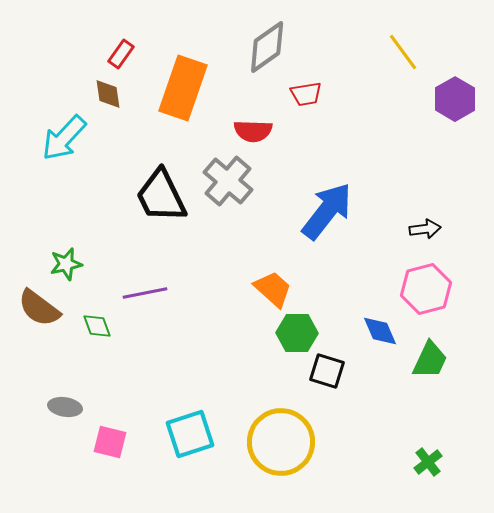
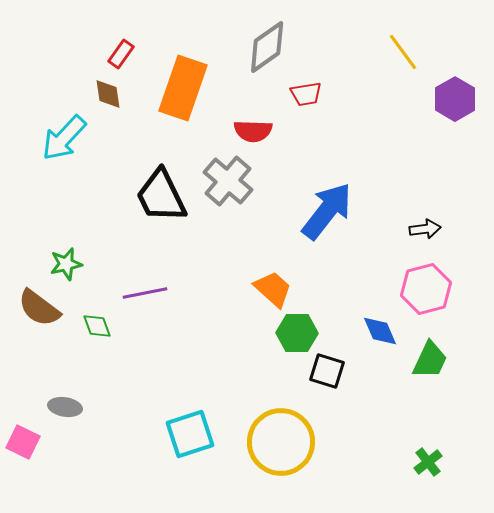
pink square: moved 87 px left; rotated 12 degrees clockwise
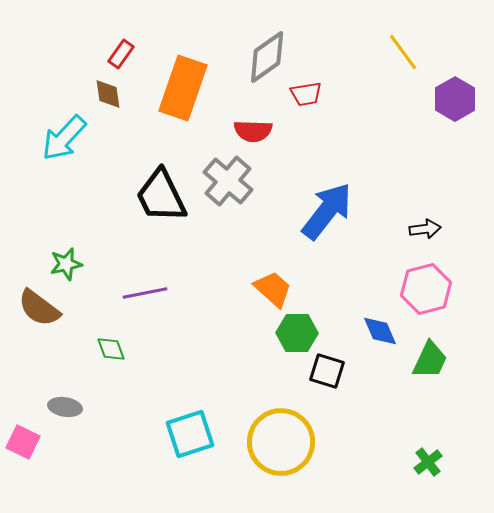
gray diamond: moved 10 px down
green diamond: moved 14 px right, 23 px down
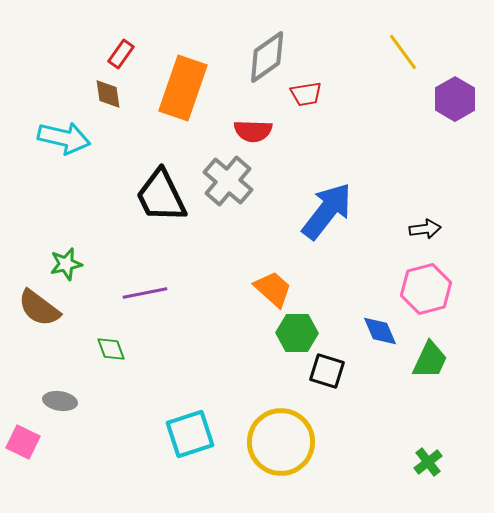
cyan arrow: rotated 120 degrees counterclockwise
gray ellipse: moved 5 px left, 6 px up
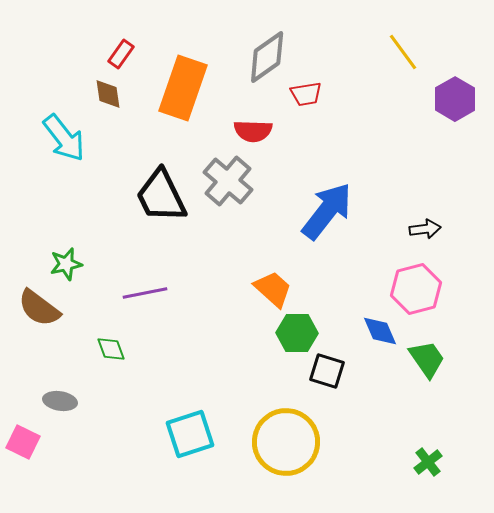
cyan arrow: rotated 39 degrees clockwise
pink hexagon: moved 10 px left
green trapezoid: moved 3 px left, 1 px up; rotated 60 degrees counterclockwise
yellow circle: moved 5 px right
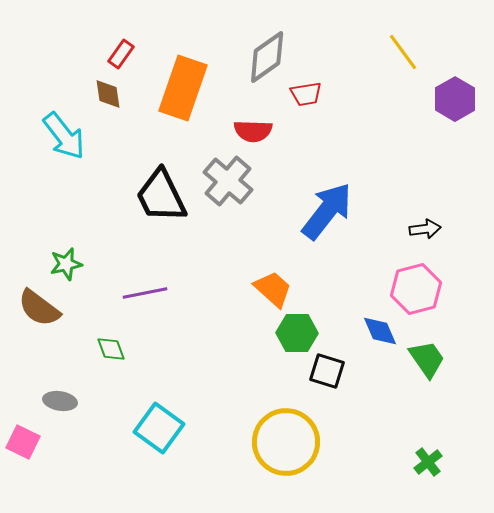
cyan arrow: moved 2 px up
cyan square: moved 31 px left, 6 px up; rotated 36 degrees counterclockwise
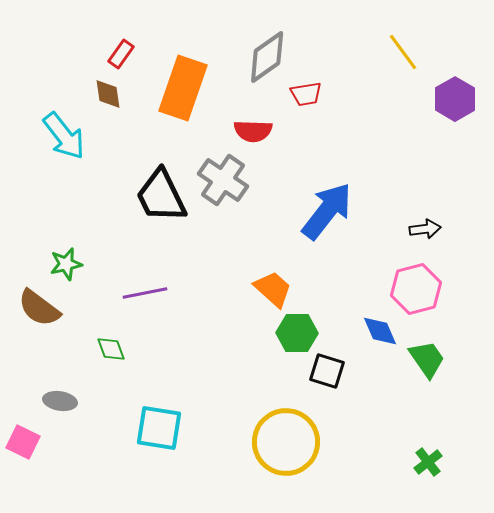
gray cross: moved 5 px left, 1 px up; rotated 6 degrees counterclockwise
cyan square: rotated 27 degrees counterclockwise
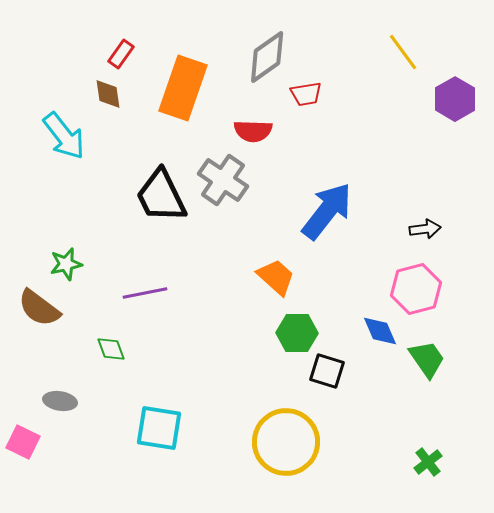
orange trapezoid: moved 3 px right, 12 px up
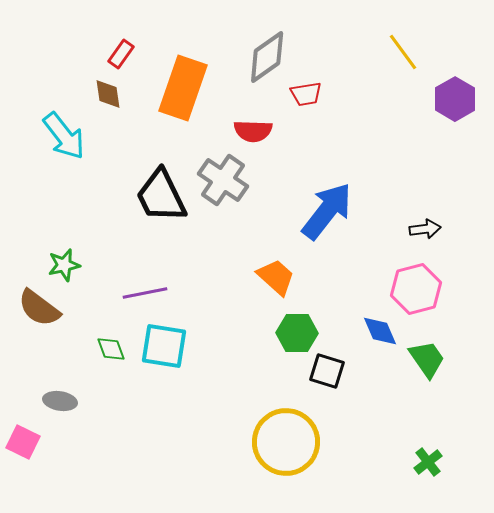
green star: moved 2 px left, 1 px down
cyan square: moved 5 px right, 82 px up
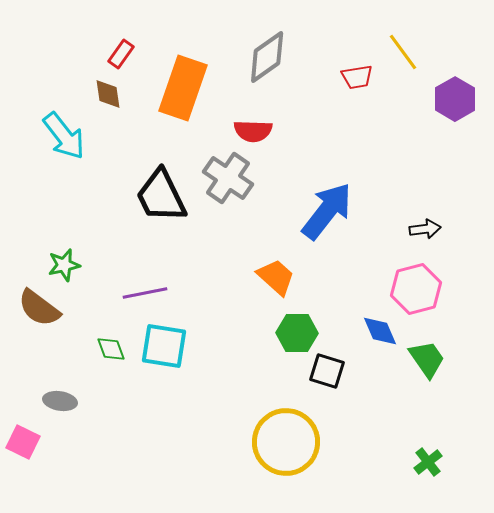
red trapezoid: moved 51 px right, 17 px up
gray cross: moved 5 px right, 2 px up
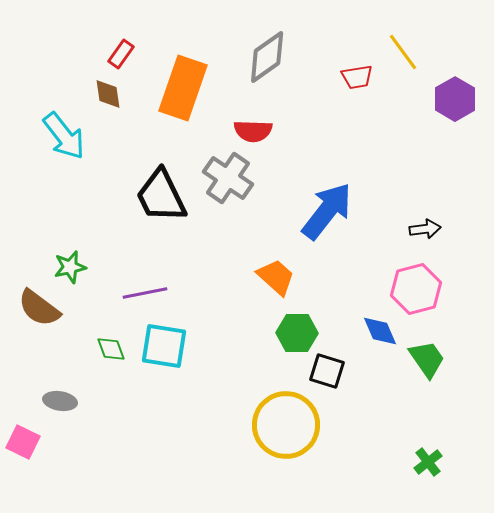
green star: moved 6 px right, 2 px down
yellow circle: moved 17 px up
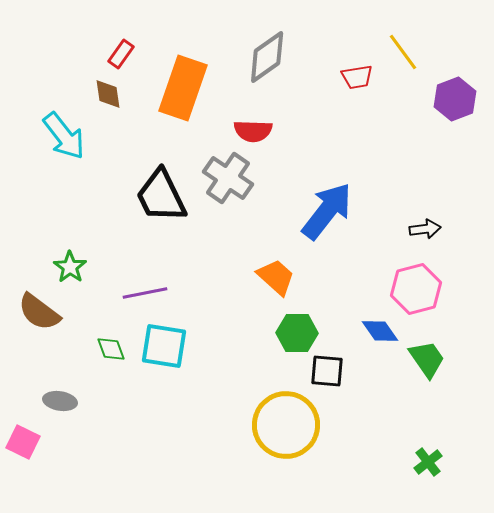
purple hexagon: rotated 9 degrees clockwise
green star: rotated 24 degrees counterclockwise
brown semicircle: moved 4 px down
blue diamond: rotated 12 degrees counterclockwise
black square: rotated 12 degrees counterclockwise
